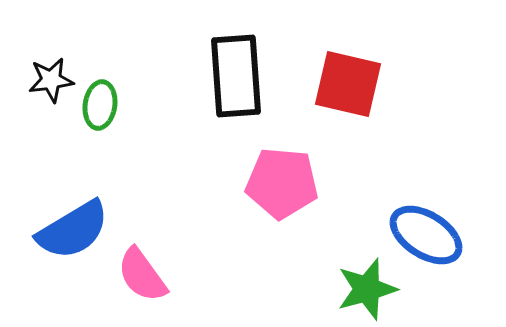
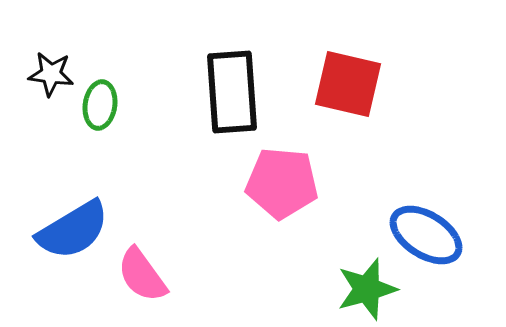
black rectangle: moved 4 px left, 16 px down
black star: moved 6 px up; rotated 15 degrees clockwise
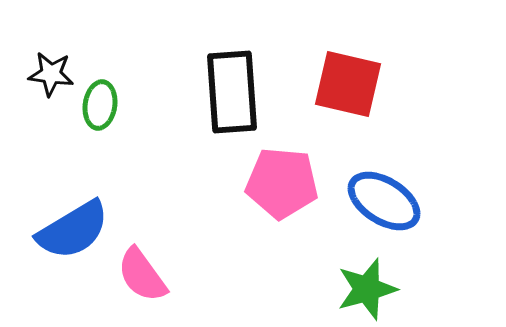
blue ellipse: moved 42 px left, 34 px up
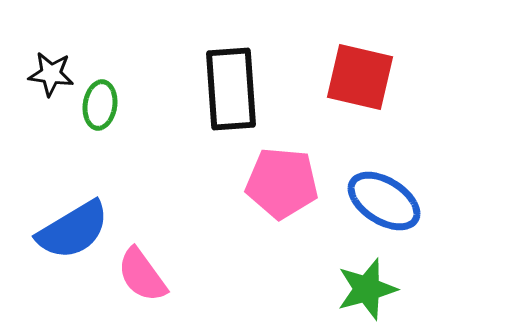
red square: moved 12 px right, 7 px up
black rectangle: moved 1 px left, 3 px up
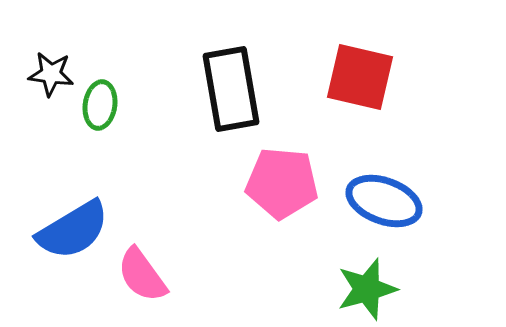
black rectangle: rotated 6 degrees counterclockwise
blue ellipse: rotated 12 degrees counterclockwise
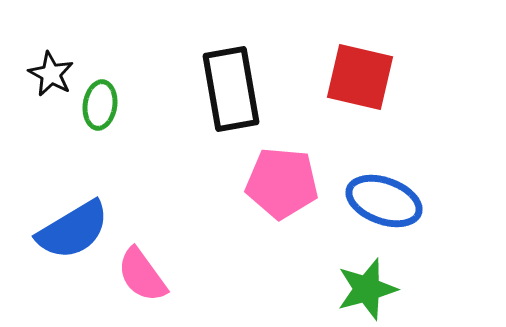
black star: rotated 21 degrees clockwise
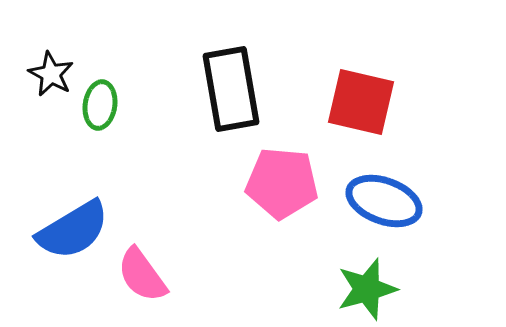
red square: moved 1 px right, 25 px down
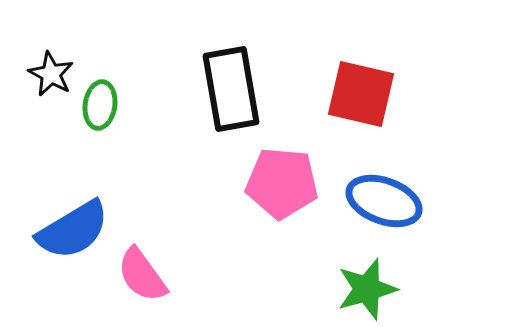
red square: moved 8 px up
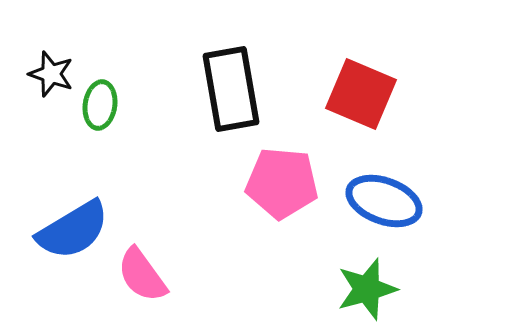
black star: rotated 9 degrees counterclockwise
red square: rotated 10 degrees clockwise
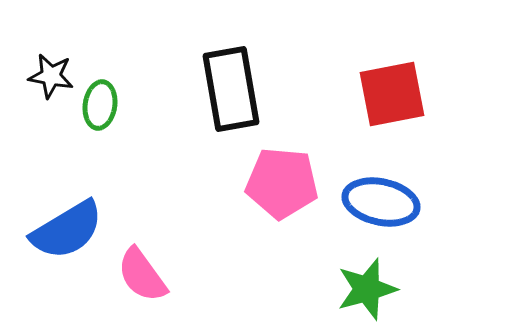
black star: moved 2 px down; rotated 9 degrees counterclockwise
red square: moved 31 px right; rotated 34 degrees counterclockwise
blue ellipse: moved 3 px left, 1 px down; rotated 8 degrees counterclockwise
blue semicircle: moved 6 px left
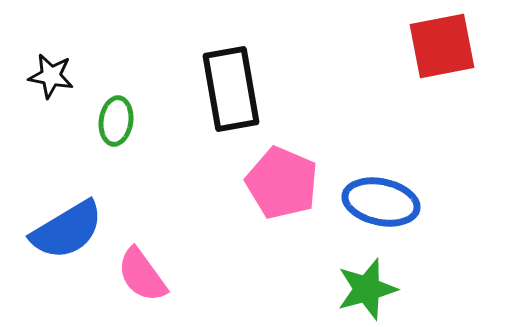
red square: moved 50 px right, 48 px up
green ellipse: moved 16 px right, 16 px down
pink pentagon: rotated 18 degrees clockwise
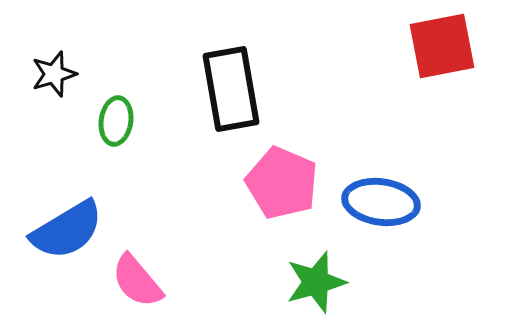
black star: moved 3 px right, 2 px up; rotated 27 degrees counterclockwise
blue ellipse: rotated 4 degrees counterclockwise
pink semicircle: moved 5 px left, 6 px down; rotated 4 degrees counterclockwise
green star: moved 51 px left, 7 px up
